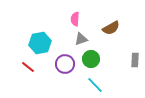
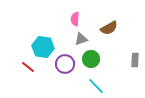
brown semicircle: moved 2 px left
cyan hexagon: moved 3 px right, 4 px down; rotated 20 degrees clockwise
cyan line: moved 1 px right, 1 px down
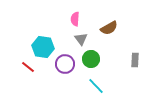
gray triangle: rotated 48 degrees counterclockwise
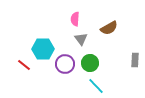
cyan hexagon: moved 2 px down; rotated 10 degrees counterclockwise
green circle: moved 1 px left, 4 px down
red line: moved 4 px left, 2 px up
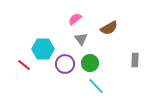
pink semicircle: rotated 48 degrees clockwise
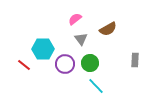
brown semicircle: moved 1 px left, 1 px down
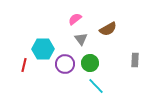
red line: rotated 64 degrees clockwise
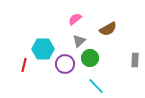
gray triangle: moved 2 px left, 2 px down; rotated 24 degrees clockwise
green circle: moved 5 px up
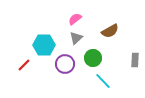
brown semicircle: moved 2 px right, 2 px down
gray triangle: moved 3 px left, 3 px up
cyan hexagon: moved 1 px right, 4 px up
green circle: moved 3 px right
red line: rotated 32 degrees clockwise
cyan line: moved 7 px right, 5 px up
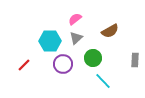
cyan hexagon: moved 6 px right, 4 px up
purple circle: moved 2 px left
